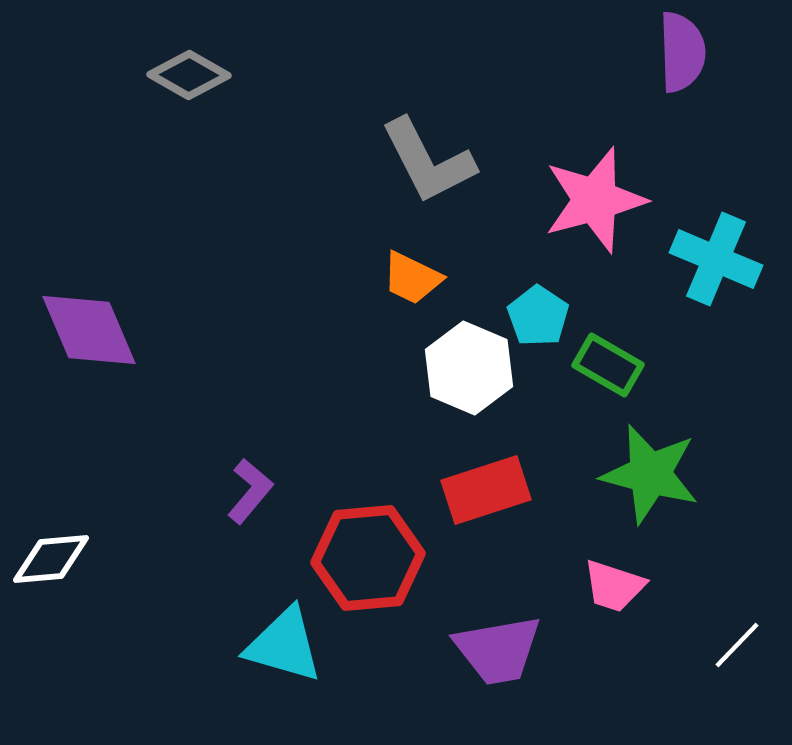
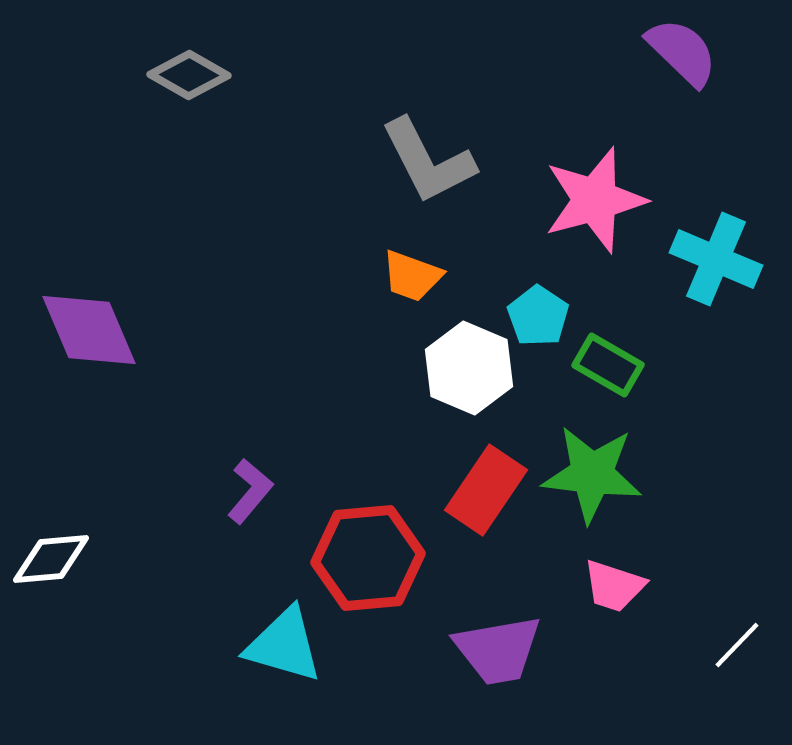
purple semicircle: rotated 44 degrees counterclockwise
orange trapezoid: moved 2 px up; rotated 6 degrees counterclockwise
green star: moved 58 px left; rotated 8 degrees counterclockwise
red rectangle: rotated 38 degrees counterclockwise
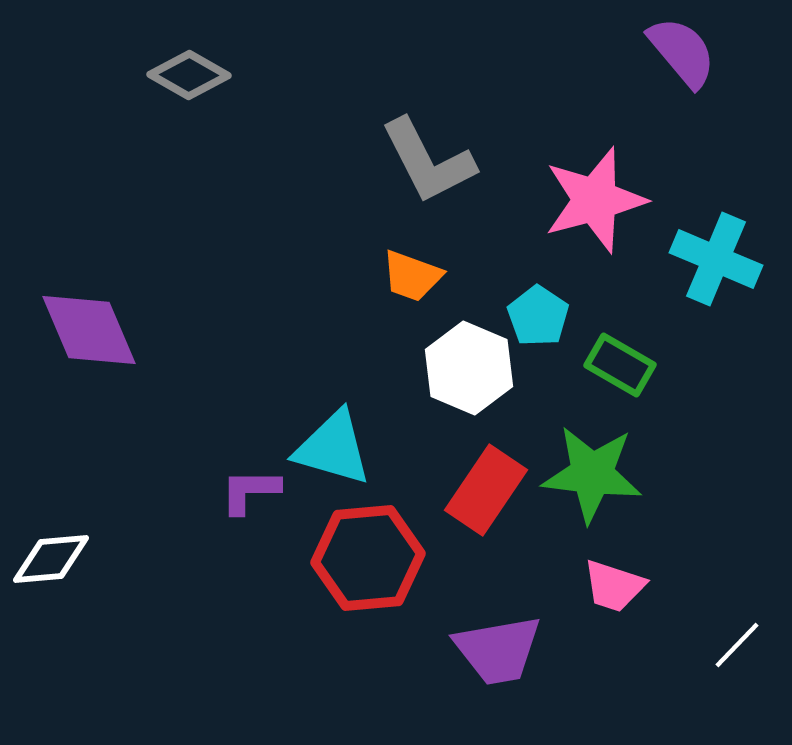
purple semicircle: rotated 6 degrees clockwise
green rectangle: moved 12 px right
purple L-shape: rotated 130 degrees counterclockwise
cyan triangle: moved 49 px right, 197 px up
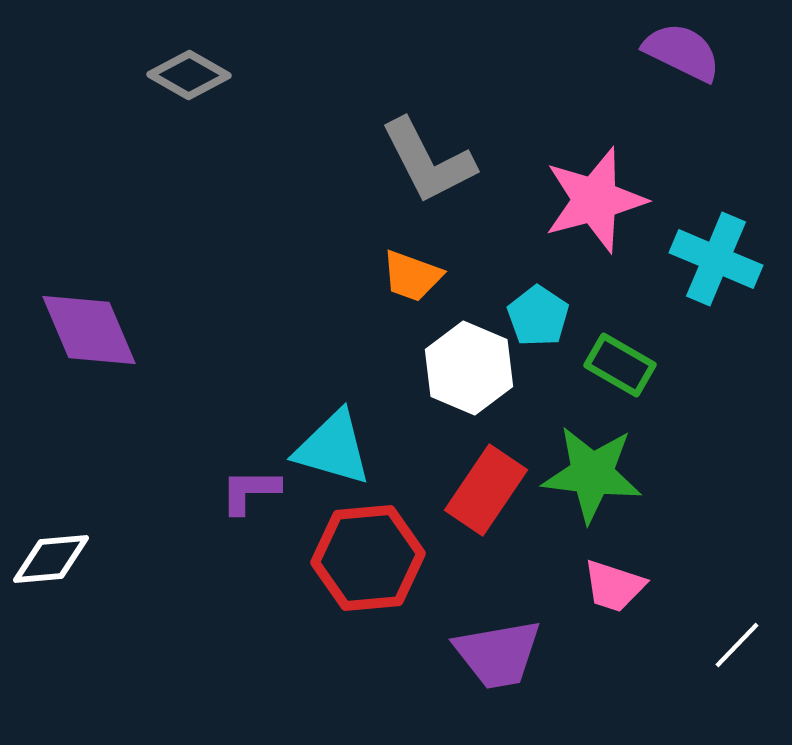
purple semicircle: rotated 24 degrees counterclockwise
purple trapezoid: moved 4 px down
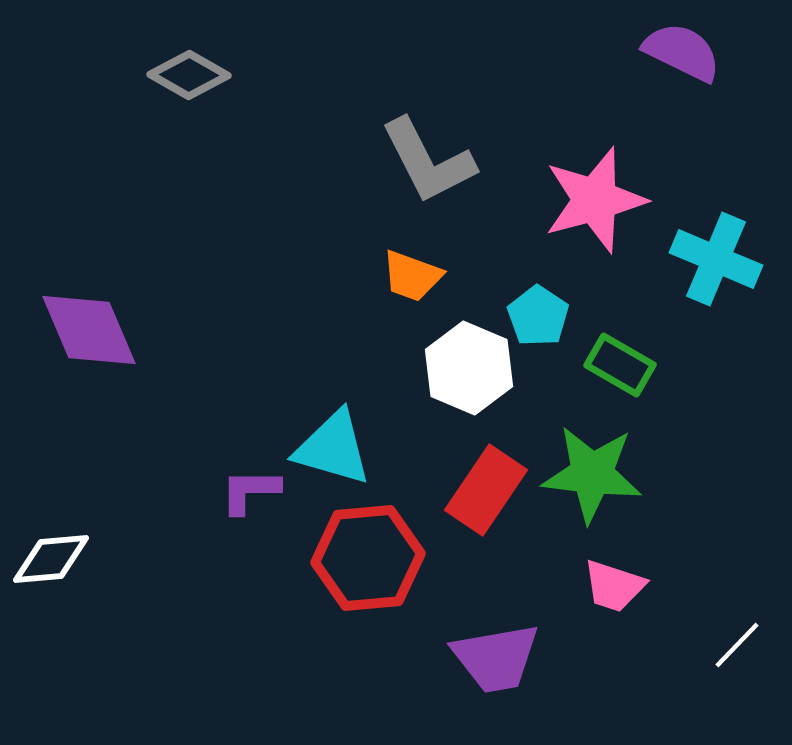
purple trapezoid: moved 2 px left, 4 px down
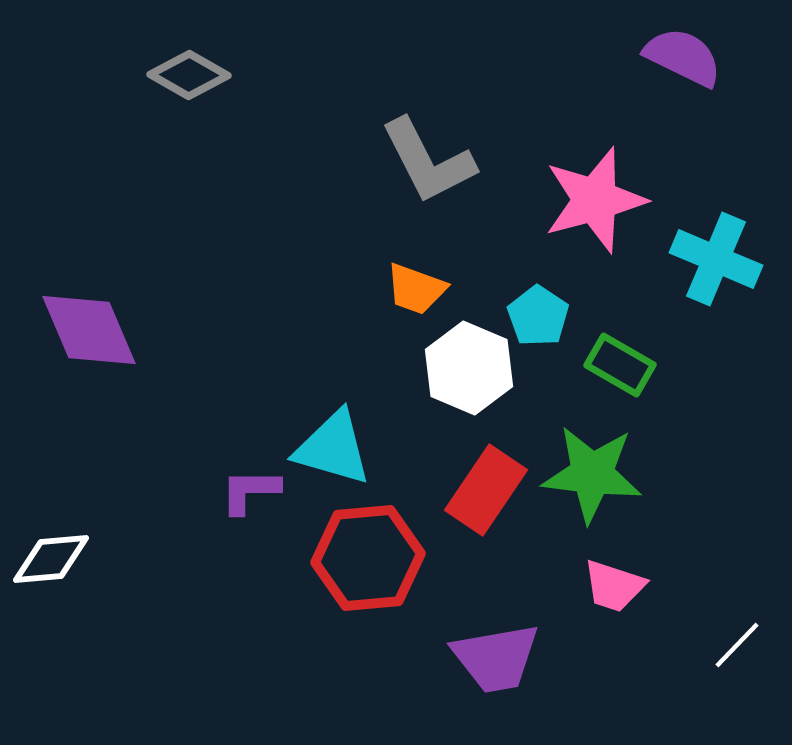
purple semicircle: moved 1 px right, 5 px down
orange trapezoid: moved 4 px right, 13 px down
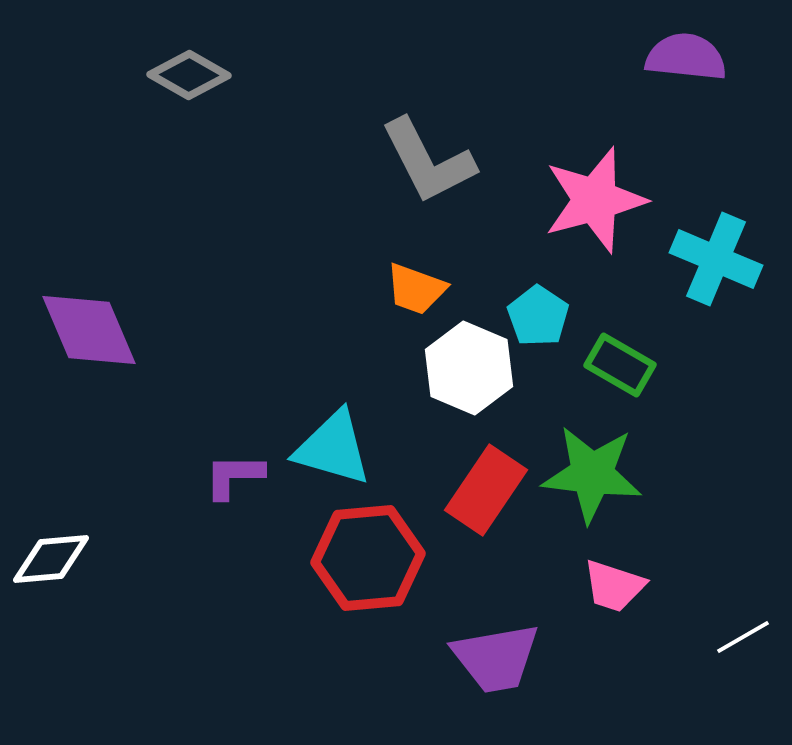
purple semicircle: moved 3 px right; rotated 20 degrees counterclockwise
purple L-shape: moved 16 px left, 15 px up
white line: moved 6 px right, 8 px up; rotated 16 degrees clockwise
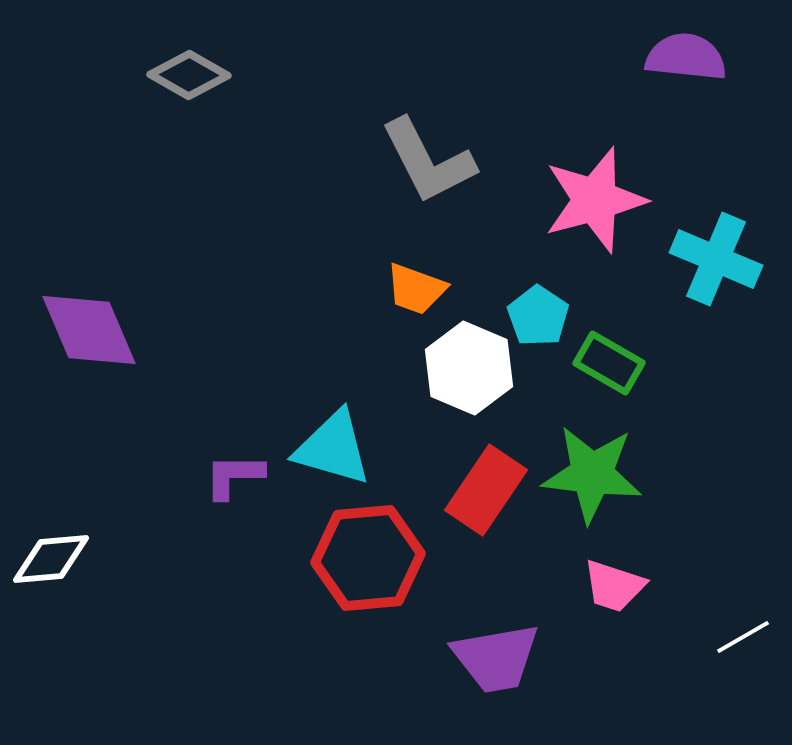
green rectangle: moved 11 px left, 2 px up
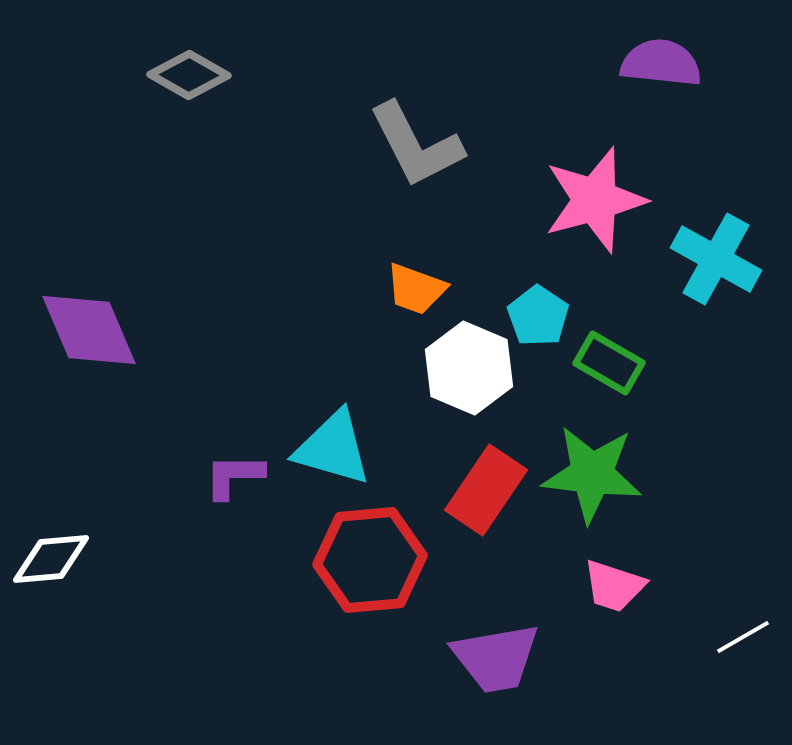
purple semicircle: moved 25 px left, 6 px down
gray L-shape: moved 12 px left, 16 px up
cyan cross: rotated 6 degrees clockwise
red hexagon: moved 2 px right, 2 px down
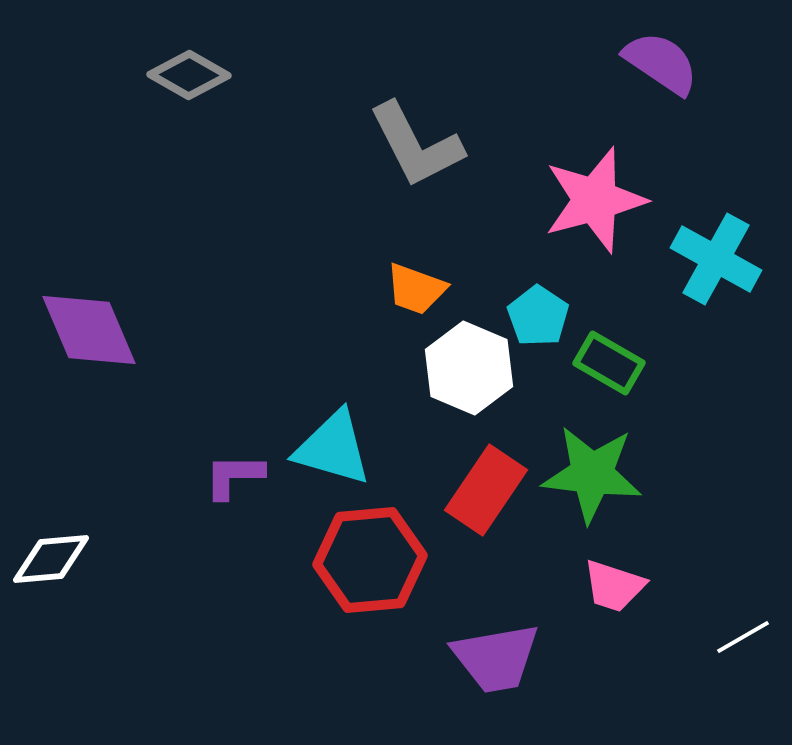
purple semicircle: rotated 28 degrees clockwise
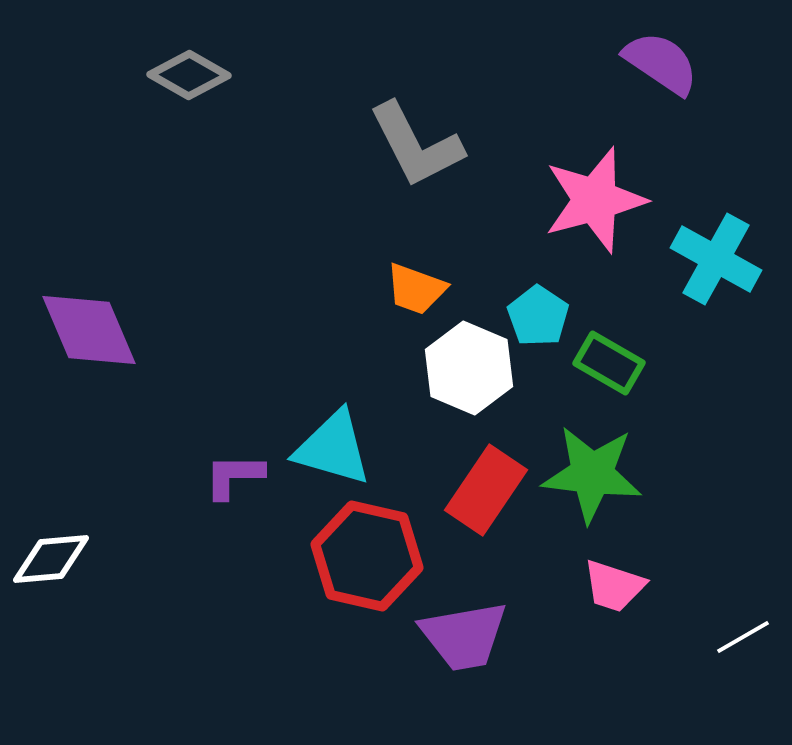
red hexagon: moved 3 px left, 4 px up; rotated 18 degrees clockwise
purple trapezoid: moved 32 px left, 22 px up
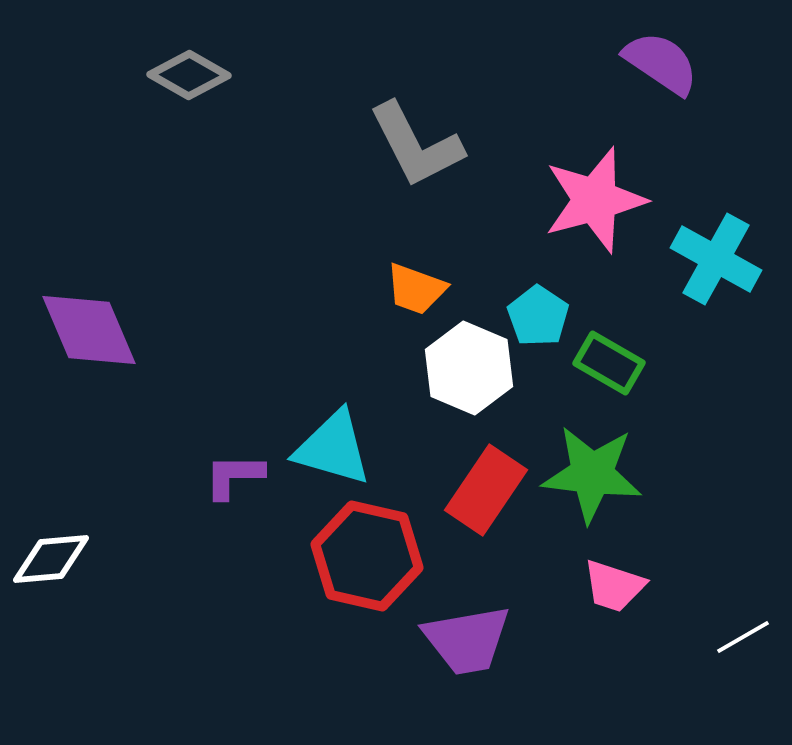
purple trapezoid: moved 3 px right, 4 px down
